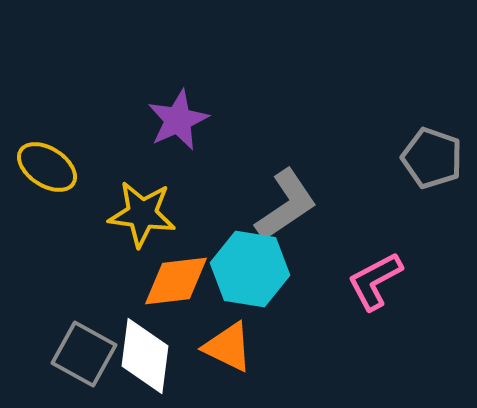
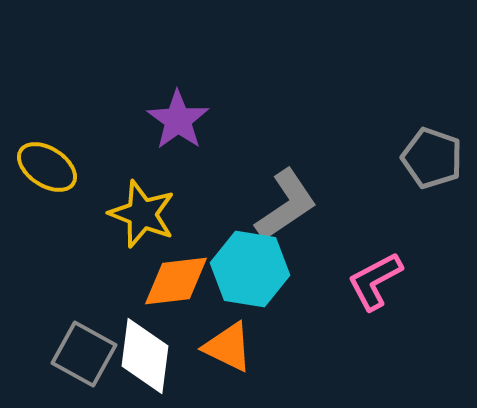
purple star: rotated 12 degrees counterclockwise
yellow star: rotated 14 degrees clockwise
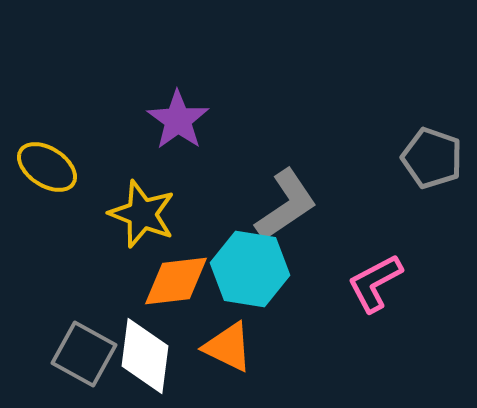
pink L-shape: moved 2 px down
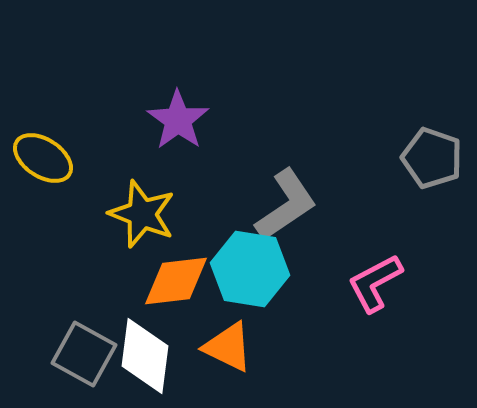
yellow ellipse: moved 4 px left, 9 px up
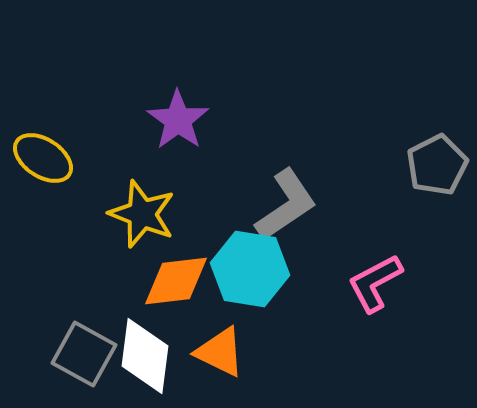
gray pentagon: moved 5 px right, 7 px down; rotated 26 degrees clockwise
orange triangle: moved 8 px left, 5 px down
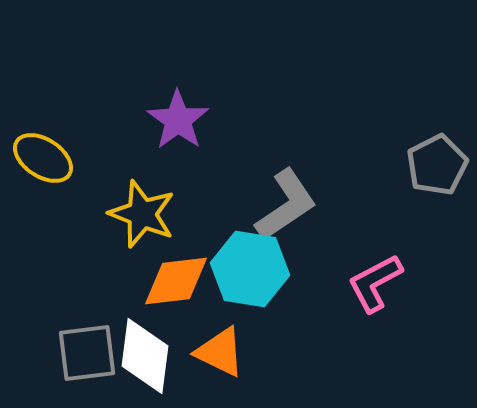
gray square: moved 3 px right, 1 px up; rotated 36 degrees counterclockwise
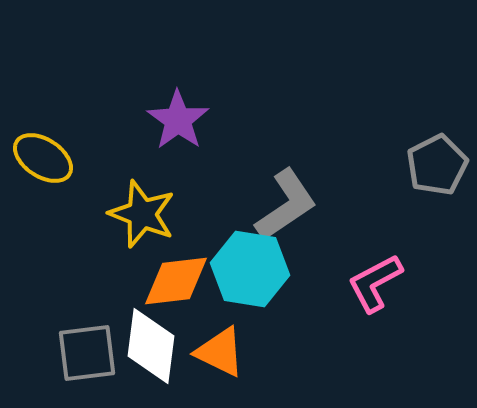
white diamond: moved 6 px right, 10 px up
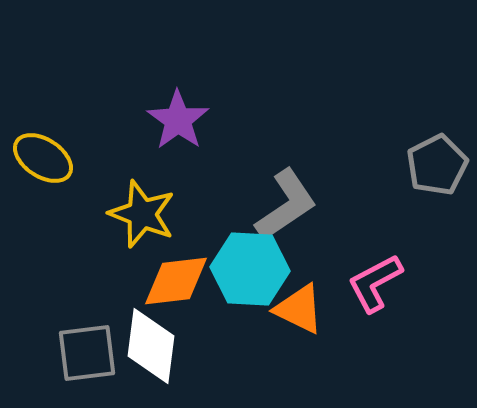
cyan hexagon: rotated 6 degrees counterclockwise
orange triangle: moved 79 px right, 43 px up
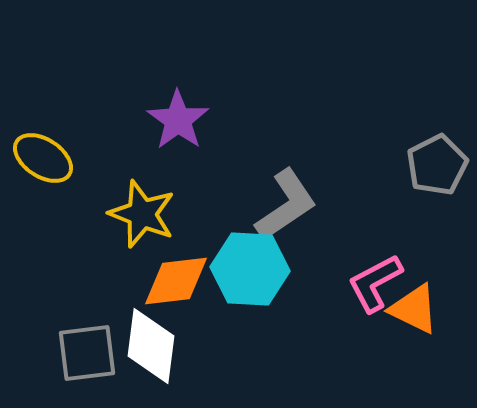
orange triangle: moved 115 px right
